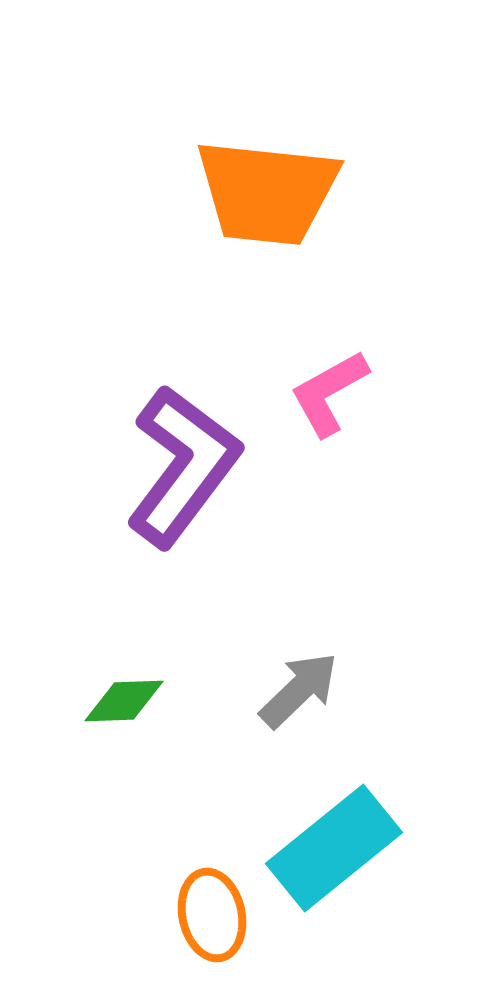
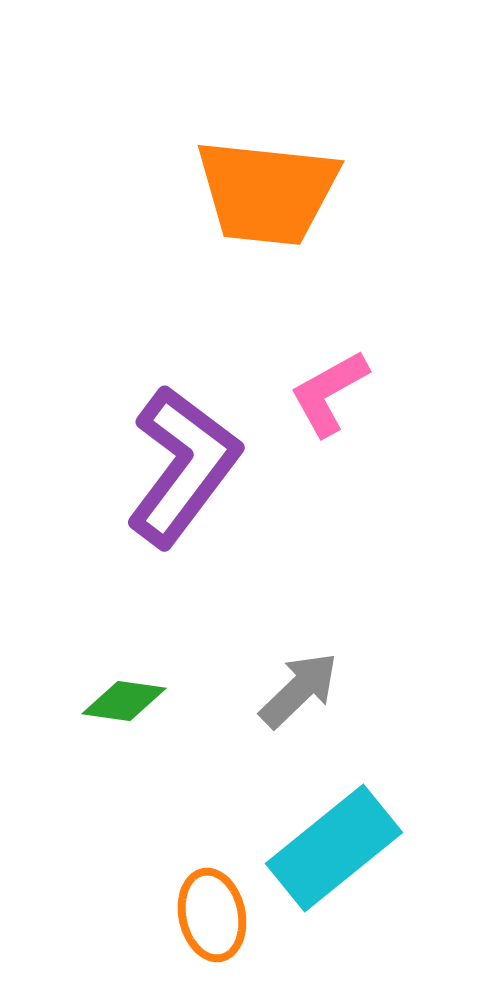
green diamond: rotated 10 degrees clockwise
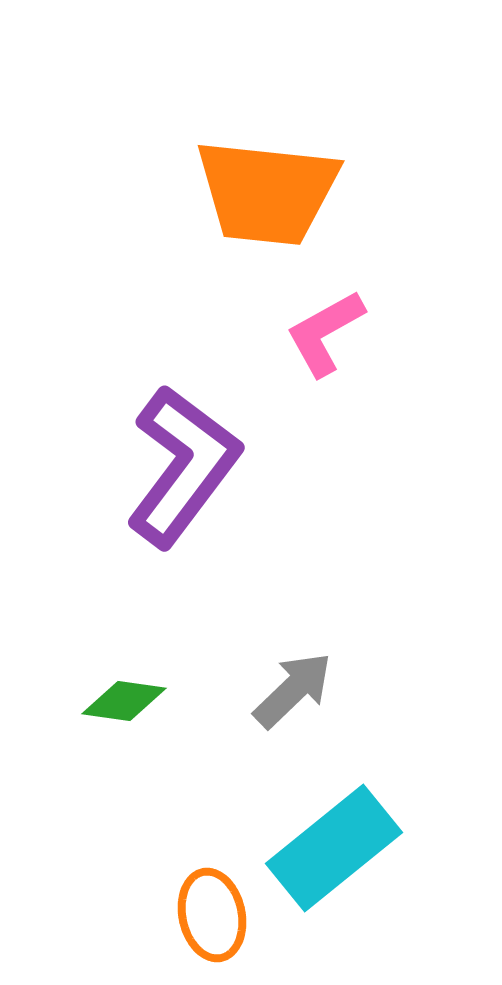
pink L-shape: moved 4 px left, 60 px up
gray arrow: moved 6 px left
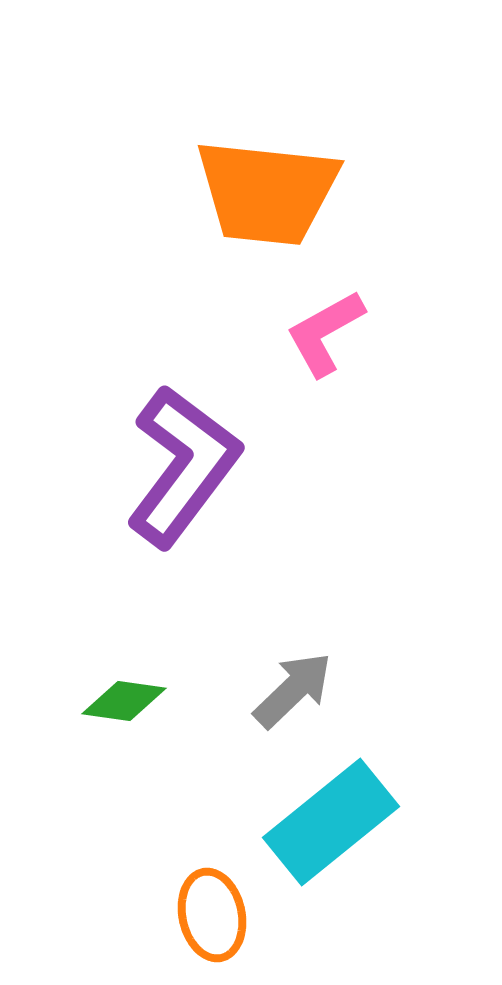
cyan rectangle: moved 3 px left, 26 px up
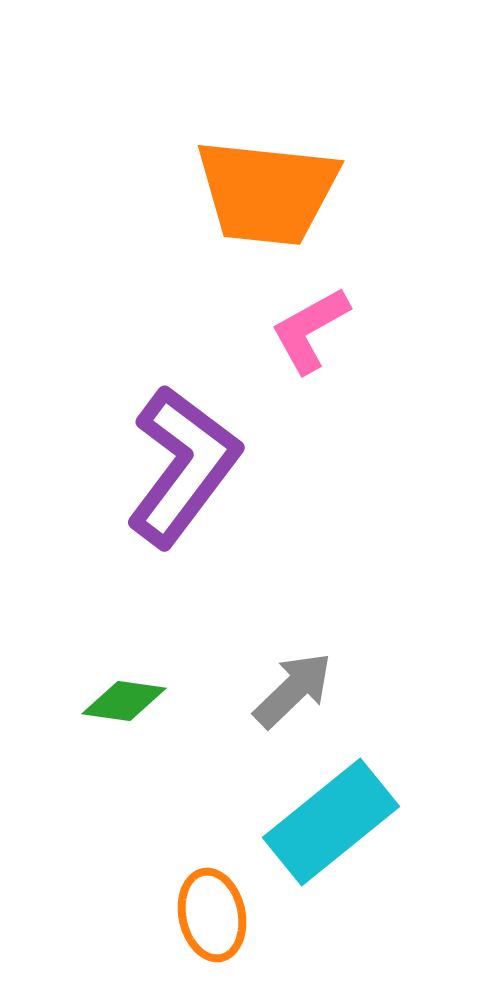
pink L-shape: moved 15 px left, 3 px up
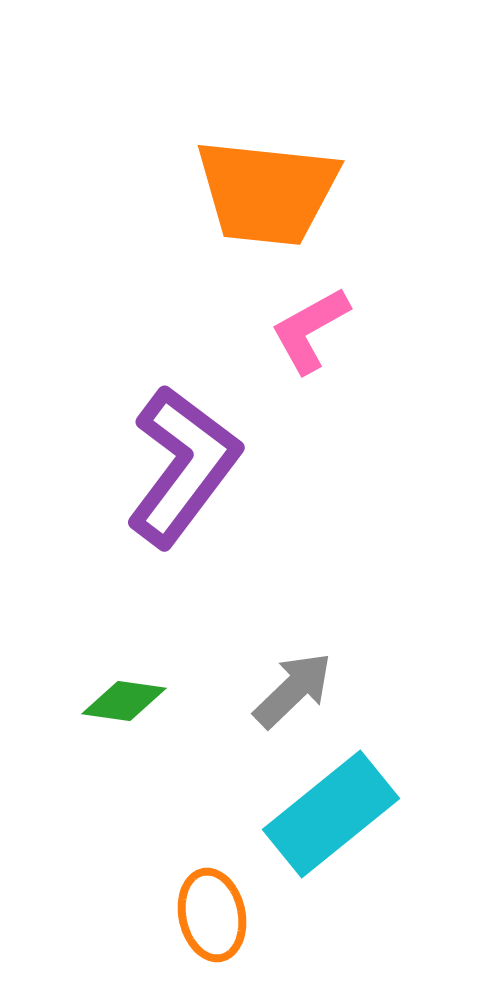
cyan rectangle: moved 8 px up
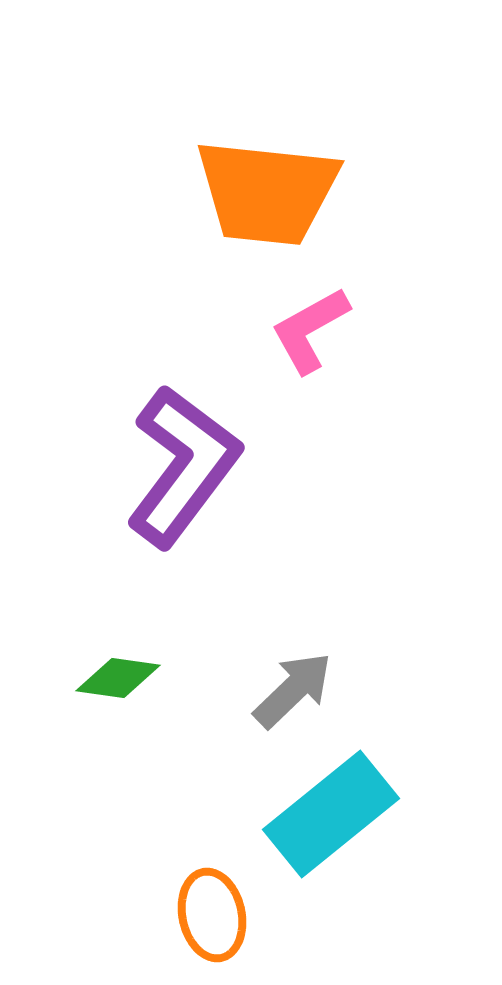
green diamond: moved 6 px left, 23 px up
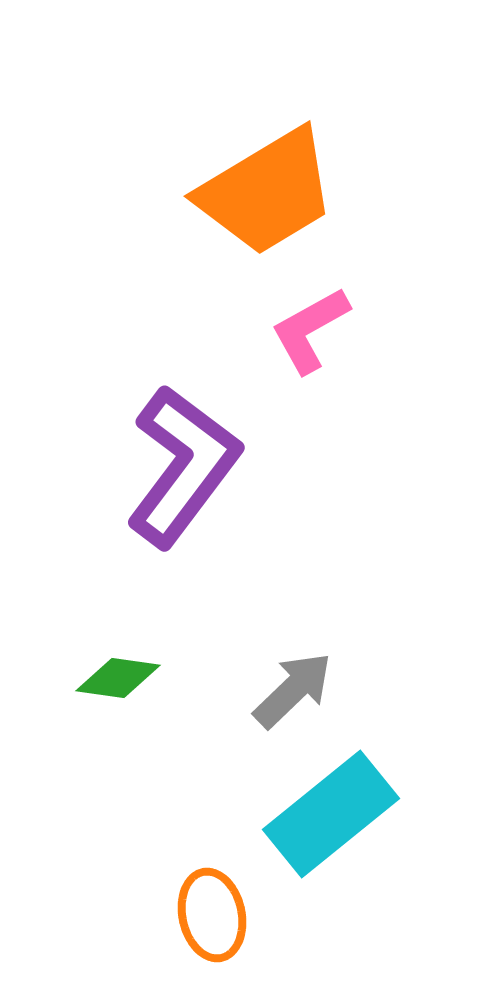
orange trapezoid: rotated 37 degrees counterclockwise
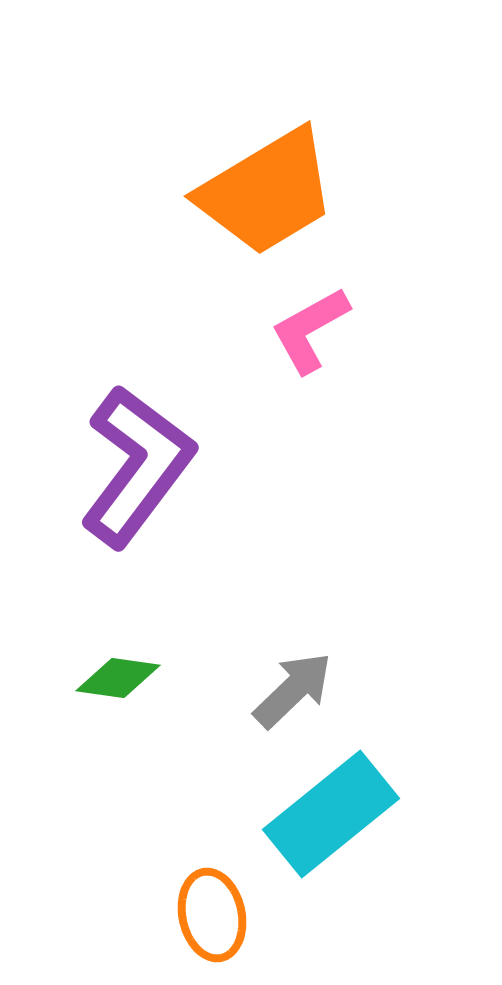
purple L-shape: moved 46 px left
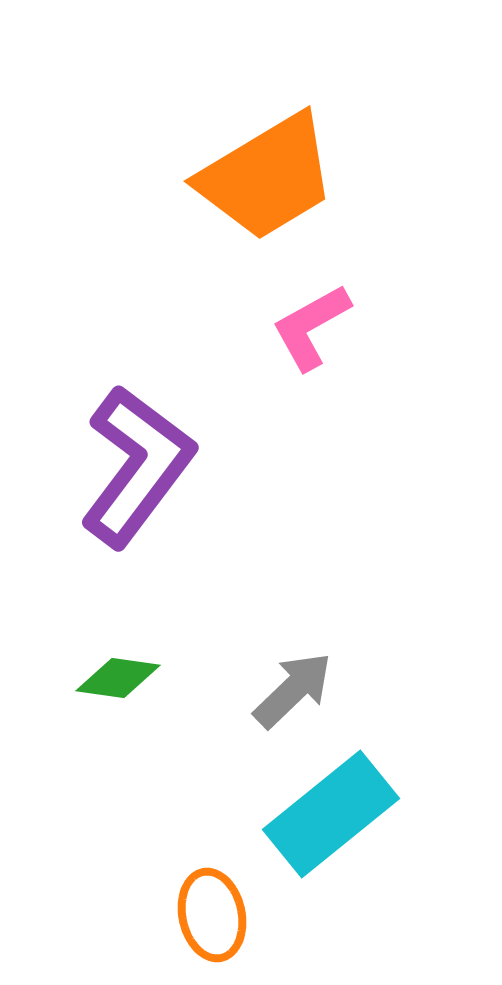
orange trapezoid: moved 15 px up
pink L-shape: moved 1 px right, 3 px up
